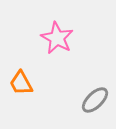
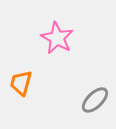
orange trapezoid: rotated 44 degrees clockwise
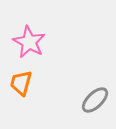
pink star: moved 28 px left, 4 px down
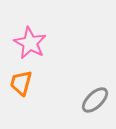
pink star: moved 1 px right, 1 px down
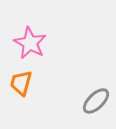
gray ellipse: moved 1 px right, 1 px down
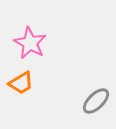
orange trapezoid: rotated 136 degrees counterclockwise
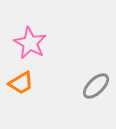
gray ellipse: moved 15 px up
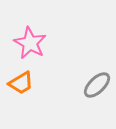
gray ellipse: moved 1 px right, 1 px up
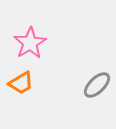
pink star: rotated 12 degrees clockwise
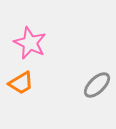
pink star: rotated 16 degrees counterclockwise
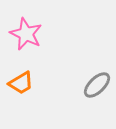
pink star: moved 4 px left, 9 px up
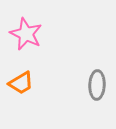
gray ellipse: rotated 44 degrees counterclockwise
